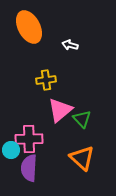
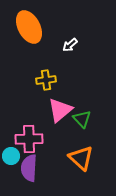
white arrow: rotated 56 degrees counterclockwise
cyan circle: moved 6 px down
orange triangle: moved 1 px left
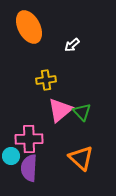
white arrow: moved 2 px right
green triangle: moved 7 px up
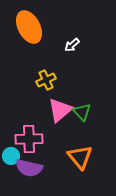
yellow cross: rotated 18 degrees counterclockwise
orange triangle: moved 1 px left, 1 px up; rotated 8 degrees clockwise
purple semicircle: rotated 80 degrees counterclockwise
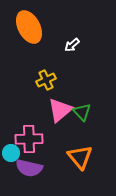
cyan circle: moved 3 px up
